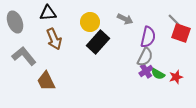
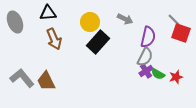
gray L-shape: moved 2 px left, 22 px down
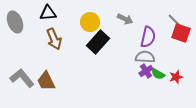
gray semicircle: rotated 114 degrees counterclockwise
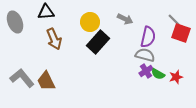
black triangle: moved 2 px left, 1 px up
gray semicircle: moved 2 px up; rotated 12 degrees clockwise
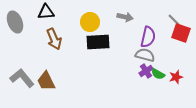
gray arrow: moved 2 px up; rotated 14 degrees counterclockwise
black rectangle: rotated 45 degrees clockwise
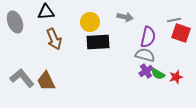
gray line: rotated 56 degrees counterclockwise
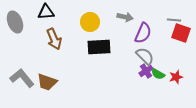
gray line: rotated 16 degrees clockwise
purple semicircle: moved 5 px left, 4 px up; rotated 10 degrees clockwise
black rectangle: moved 1 px right, 5 px down
gray semicircle: moved 1 px down; rotated 30 degrees clockwise
brown trapezoid: moved 1 px right, 1 px down; rotated 45 degrees counterclockwise
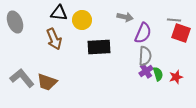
black triangle: moved 13 px right, 1 px down; rotated 12 degrees clockwise
yellow circle: moved 8 px left, 2 px up
gray semicircle: rotated 48 degrees clockwise
green semicircle: rotated 136 degrees counterclockwise
